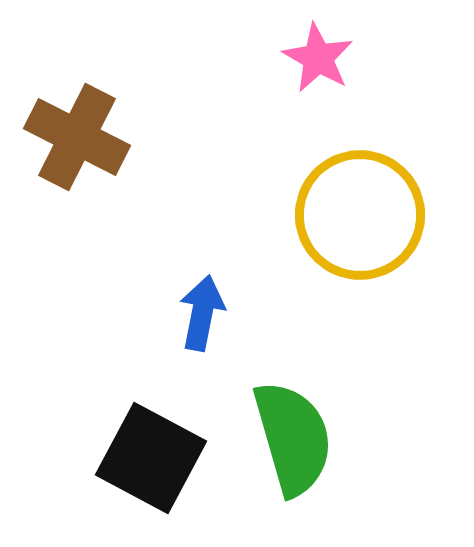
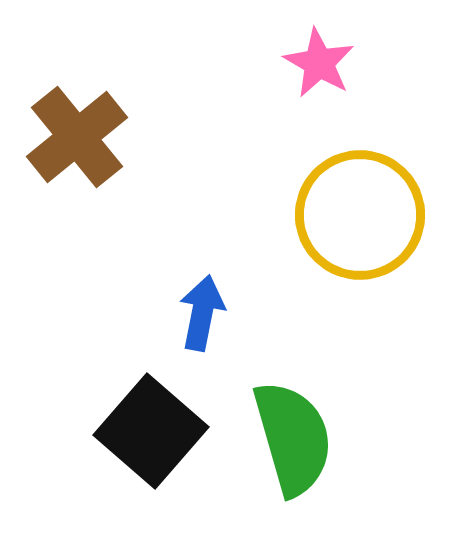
pink star: moved 1 px right, 5 px down
brown cross: rotated 24 degrees clockwise
black square: moved 27 px up; rotated 13 degrees clockwise
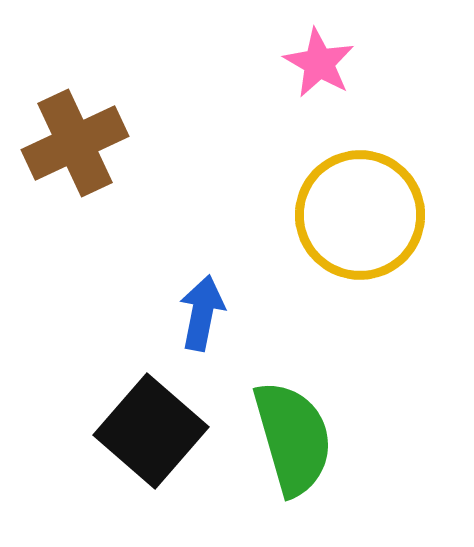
brown cross: moved 2 px left, 6 px down; rotated 14 degrees clockwise
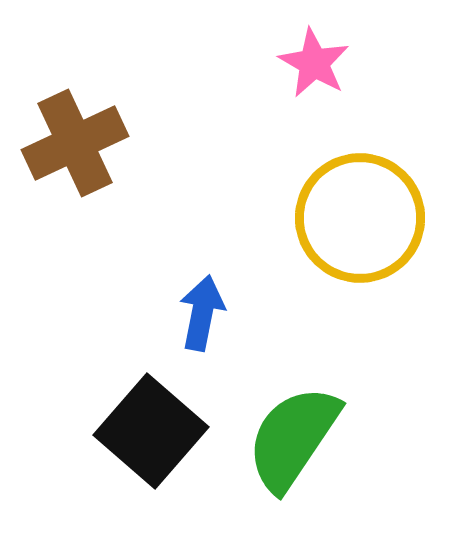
pink star: moved 5 px left
yellow circle: moved 3 px down
green semicircle: rotated 130 degrees counterclockwise
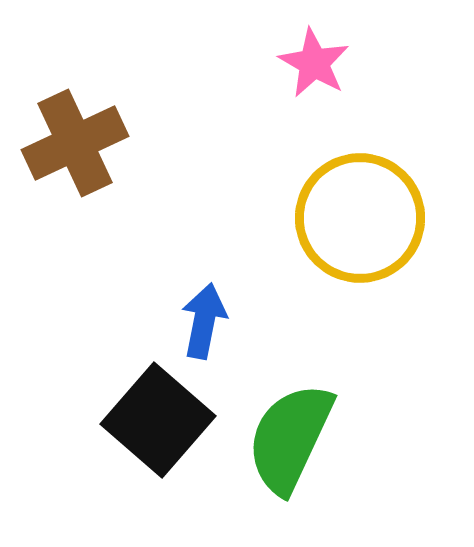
blue arrow: moved 2 px right, 8 px down
black square: moved 7 px right, 11 px up
green semicircle: moved 3 px left; rotated 9 degrees counterclockwise
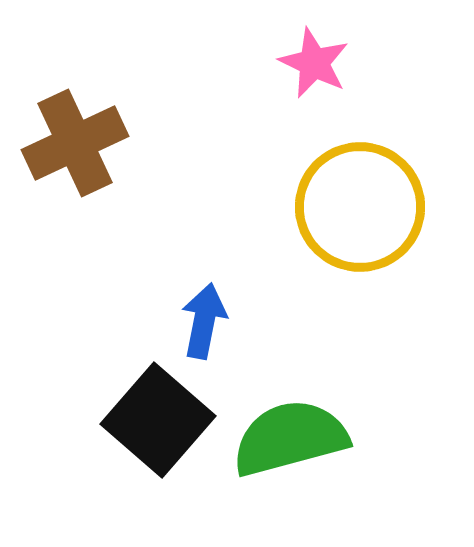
pink star: rotated 4 degrees counterclockwise
yellow circle: moved 11 px up
green semicircle: rotated 50 degrees clockwise
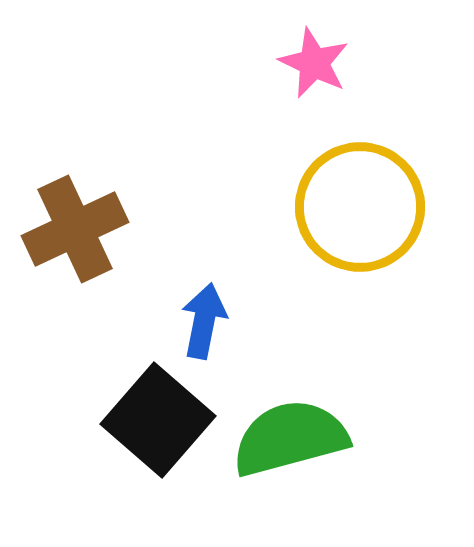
brown cross: moved 86 px down
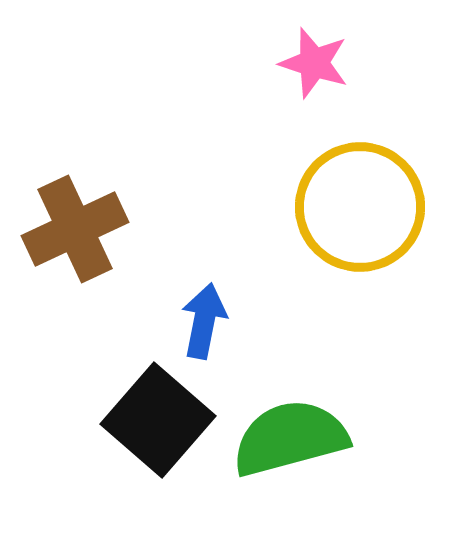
pink star: rotated 8 degrees counterclockwise
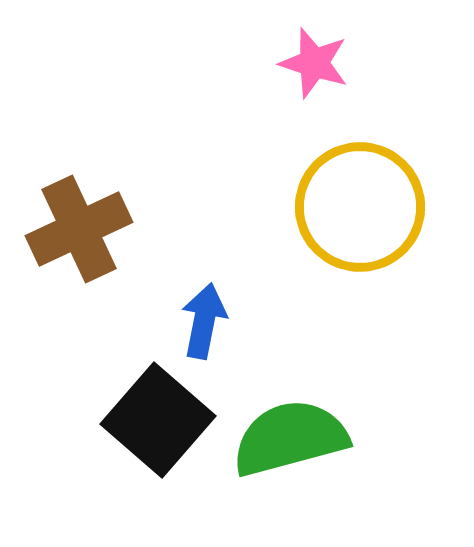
brown cross: moved 4 px right
